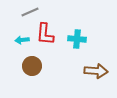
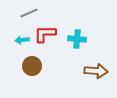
gray line: moved 1 px left, 1 px down
red L-shape: rotated 85 degrees clockwise
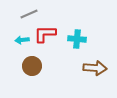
gray line: moved 1 px down
brown arrow: moved 1 px left, 3 px up
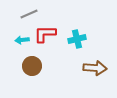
cyan cross: rotated 18 degrees counterclockwise
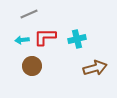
red L-shape: moved 3 px down
brown arrow: rotated 20 degrees counterclockwise
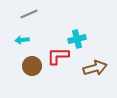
red L-shape: moved 13 px right, 19 px down
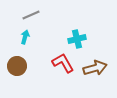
gray line: moved 2 px right, 1 px down
cyan arrow: moved 3 px right, 3 px up; rotated 112 degrees clockwise
red L-shape: moved 5 px right, 7 px down; rotated 60 degrees clockwise
brown circle: moved 15 px left
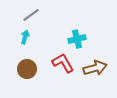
gray line: rotated 12 degrees counterclockwise
brown circle: moved 10 px right, 3 px down
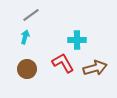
cyan cross: moved 1 px down; rotated 12 degrees clockwise
